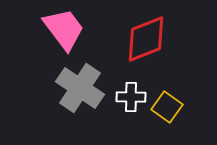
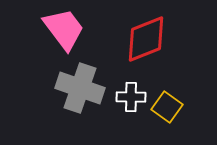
gray cross: rotated 15 degrees counterclockwise
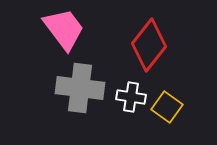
red diamond: moved 3 px right, 6 px down; rotated 30 degrees counterclockwise
gray cross: rotated 12 degrees counterclockwise
white cross: rotated 8 degrees clockwise
